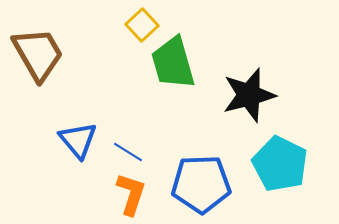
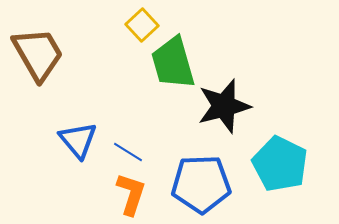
black star: moved 25 px left, 11 px down
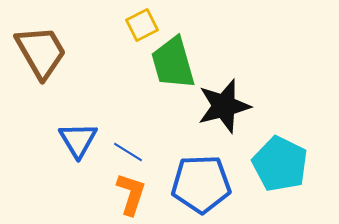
yellow square: rotated 16 degrees clockwise
brown trapezoid: moved 3 px right, 2 px up
blue triangle: rotated 9 degrees clockwise
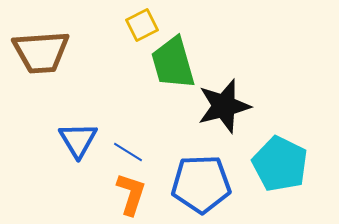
brown trapezoid: rotated 116 degrees clockwise
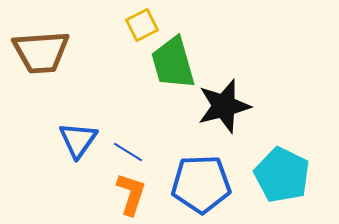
blue triangle: rotated 6 degrees clockwise
cyan pentagon: moved 2 px right, 11 px down
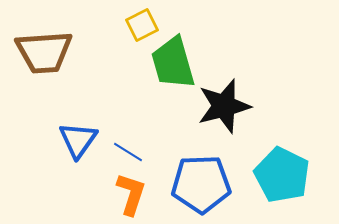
brown trapezoid: moved 3 px right
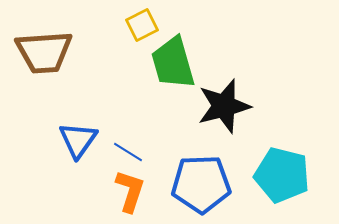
cyan pentagon: rotated 12 degrees counterclockwise
orange L-shape: moved 1 px left, 3 px up
